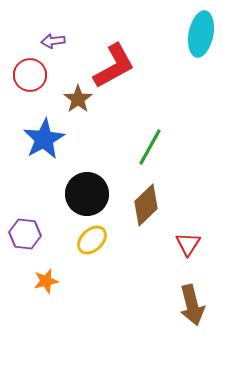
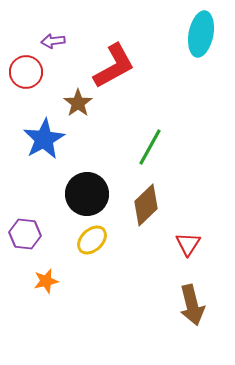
red circle: moved 4 px left, 3 px up
brown star: moved 4 px down
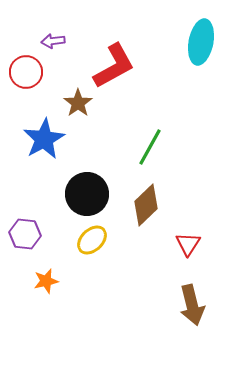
cyan ellipse: moved 8 px down
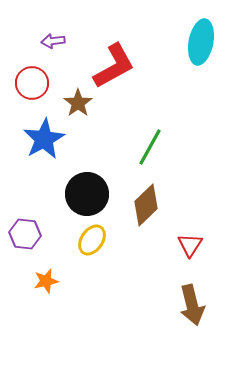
red circle: moved 6 px right, 11 px down
yellow ellipse: rotated 12 degrees counterclockwise
red triangle: moved 2 px right, 1 px down
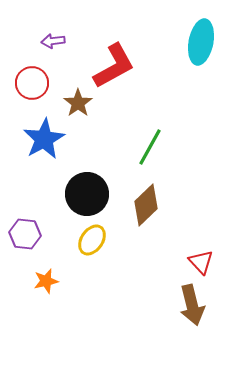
red triangle: moved 11 px right, 17 px down; rotated 16 degrees counterclockwise
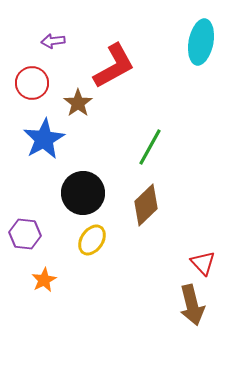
black circle: moved 4 px left, 1 px up
red triangle: moved 2 px right, 1 px down
orange star: moved 2 px left, 1 px up; rotated 15 degrees counterclockwise
